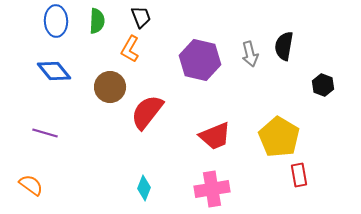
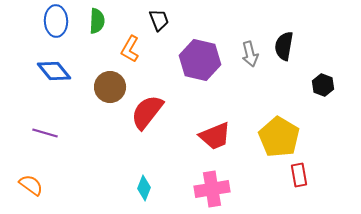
black trapezoid: moved 18 px right, 3 px down
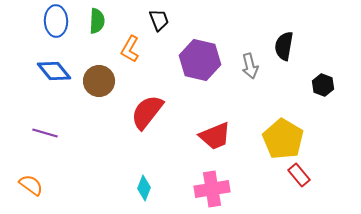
gray arrow: moved 12 px down
brown circle: moved 11 px left, 6 px up
yellow pentagon: moved 4 px right, 2 px down
red rectangle: rotated 30 degrees counterclockwise
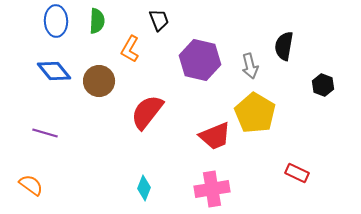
yellow pentagon: moved 28 px left, 26 px up
red rectangle: moved 2 px left, 2 px up; rotated 25 degrees counterclockwise
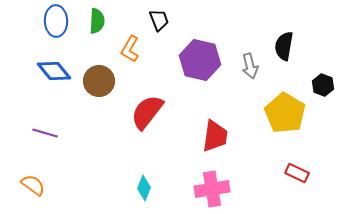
yellow pentagon: moved 30 px right
red trapezoid: rotated 60 degrees counterclockwise
orange semicircle: moved 2 px right
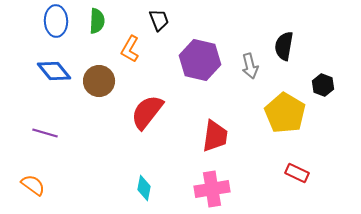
cyan diamond: rotated 10 degrees counterclockwise
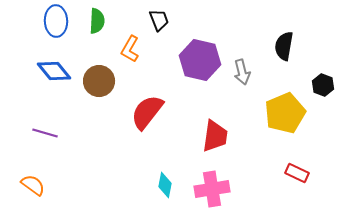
gray arrow: moved 8 px left, 6 px down
yellow pentagon: rotated 18 degrees clockwise
cyan diamond: moved 21 px right, 3 px up
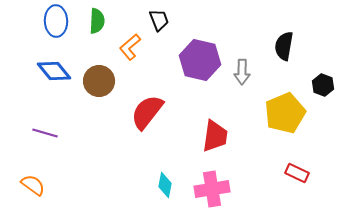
orange L-shape: moved 2 px up; rotated 20 degrees clockwise
gray arrow: rotated 15 degrees clockwise
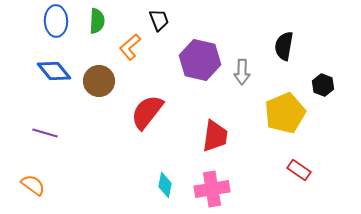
red rectangle: moved 2 px right, 3 px up; rotated 10 degrees clockwise
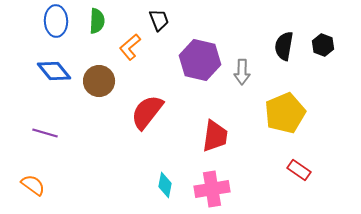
black hexagon: moved 40 px up
